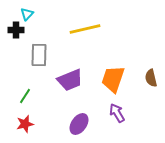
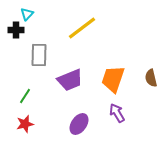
yellow line: moved 3 px left, 1 px up; rotated 24 degrees counterclockwise
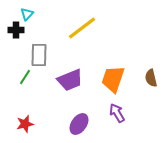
green line: moved 19 px up
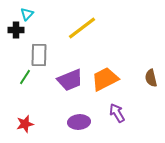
orange trapezoid: moved 8 px left; rotated 44 degrees clockwise
purple ellipse: moved 2 px up; rotated 50 degrees clockwise
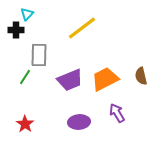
brown semicircle: moved 10 px left, 2 px up
red star: rotated 24 degrees counterclockwise
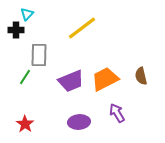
purple trapezoid: moved 1 px right, 1 px down
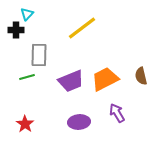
green line: moved 2 px right; rotated 42 degrees clockwise
